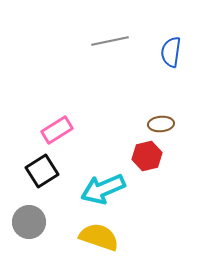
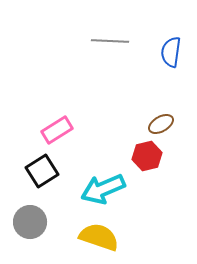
gray line: rotated 15 degrees clockwise
brown ellipse: rotated 25 degrees counterclockwise
gray circle: moved 1 px right
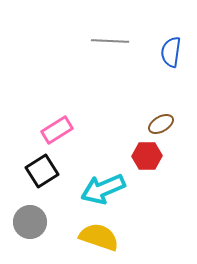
red hexagon: rotated 12 degrees clockwise
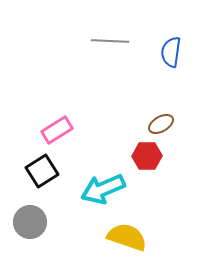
yellow semicircle: moved 28 px right
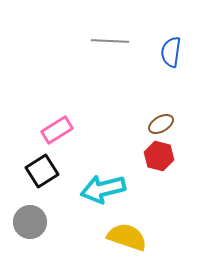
red hexagon: moved 12 px right; rotated 16 degrees clockwise
cyan arrow: rotated 9 degrees clockwise
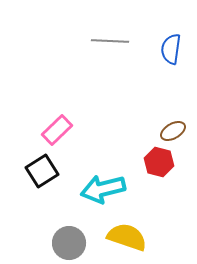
blue semicircle: moved 3 px up
brown ellipse: moved 12 px right, 7 px down
pink rectangle: rotated 12 degrees counterclockwise
red hexagon: moved 6 px down
gray circle: moved 39 px right, 21 px down
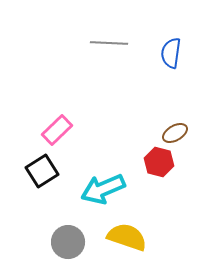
gray line: moved 1 px left, 2 px down
blue semicircle: moved 4 px down
brown ellipse: moved 2 px right, 2 px down
cyan arrow: rotated 9 degrees counterclockwise
gray circle: moved 1 px left, 1 px up
